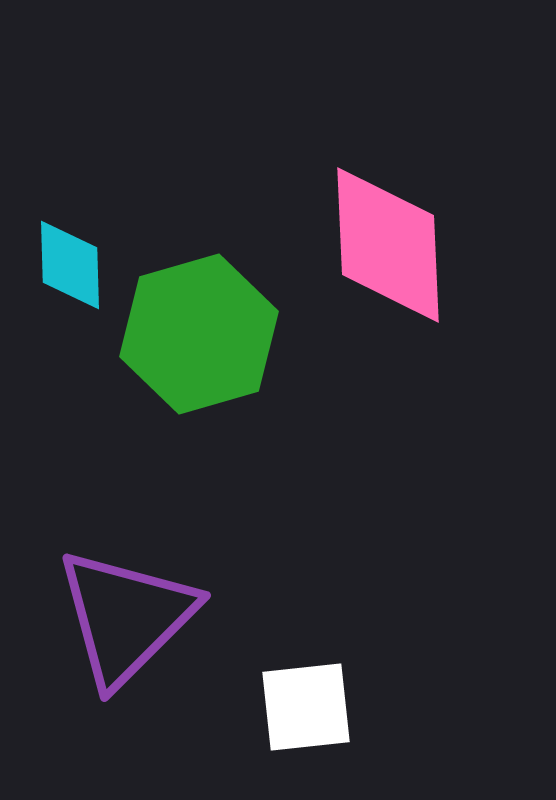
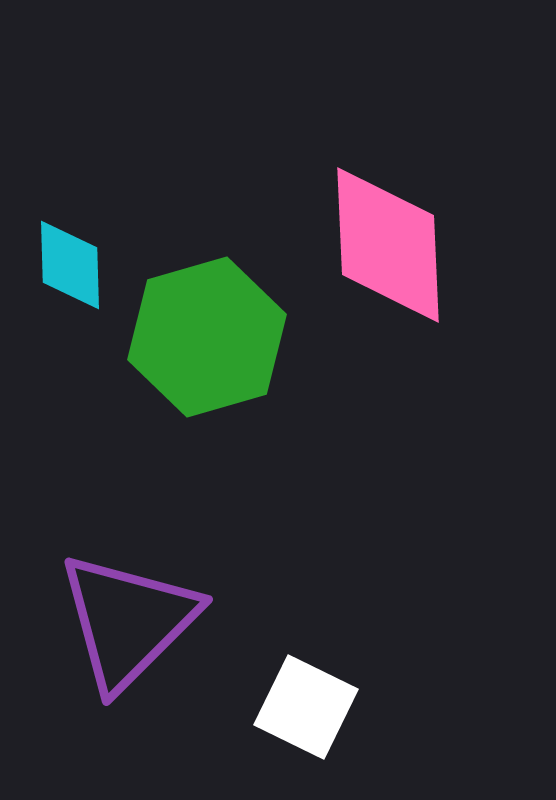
green hexagon: moved 8 px right, 3 px down
purple triangle: moved 2 px right, 4 px down
white square: rotated 32 degrees clockwise
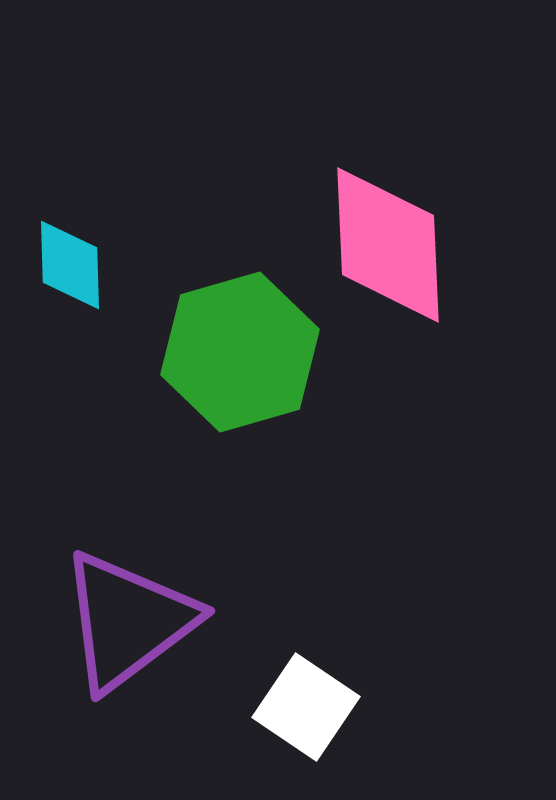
green hexagon: moved 33 px right, 15 px down
purple triangle: rotated 8 degrees clockwise
white square: rotated 8 degrees clockwise
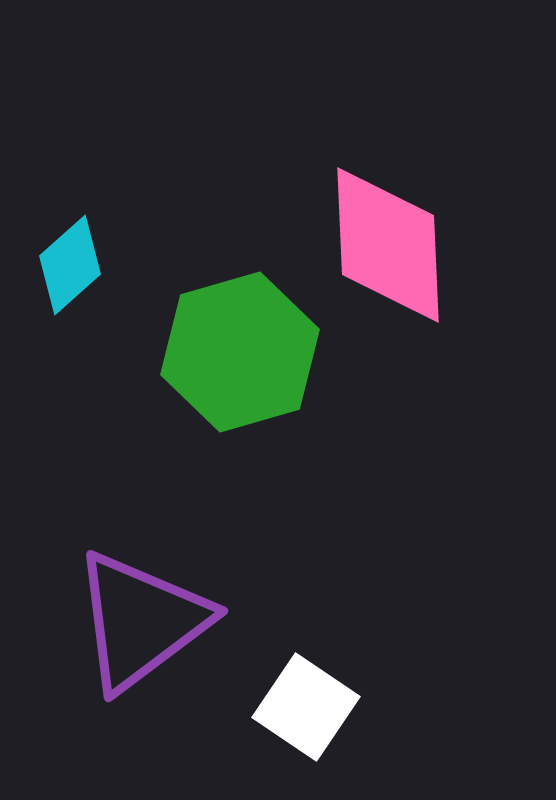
cyan diamond: rotated 50 degrees clockwise
purple triangle: moved 13 px right
